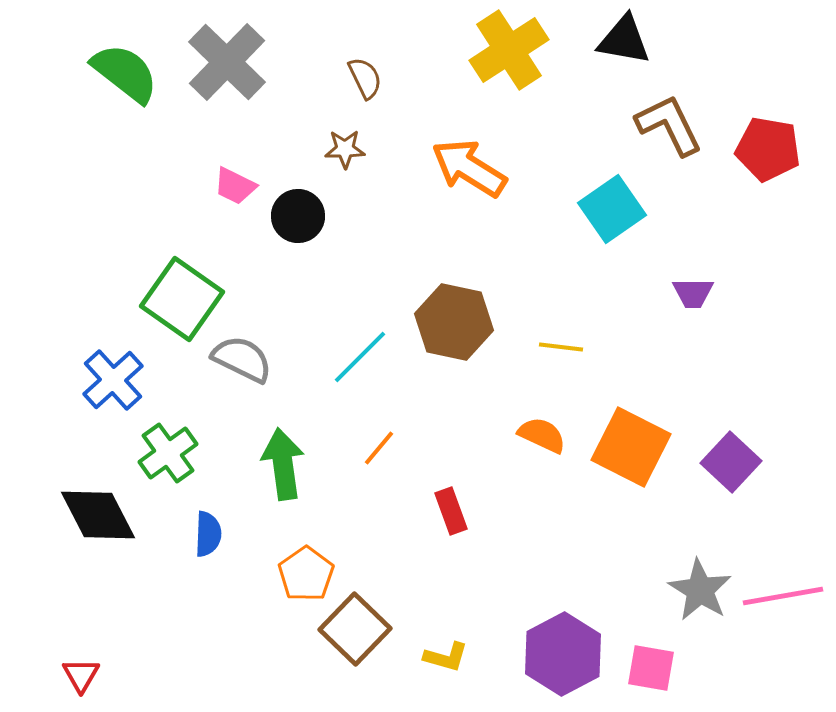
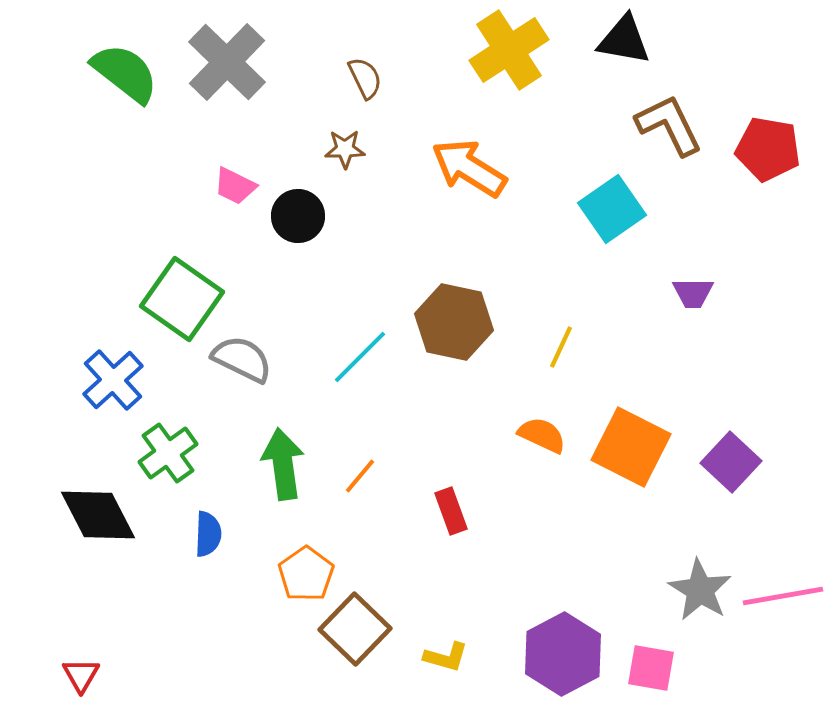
yellow line: rotated 72 degrees counterclockwise
orange line: moved 19 px left, 28 px down
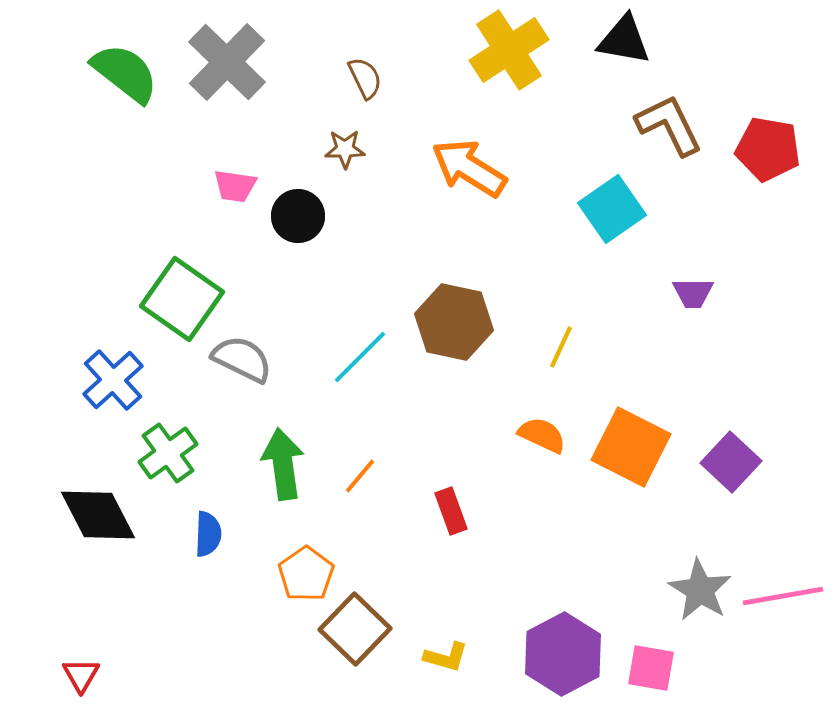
pink trapezoid: rotated 18 degrees counterclockwise
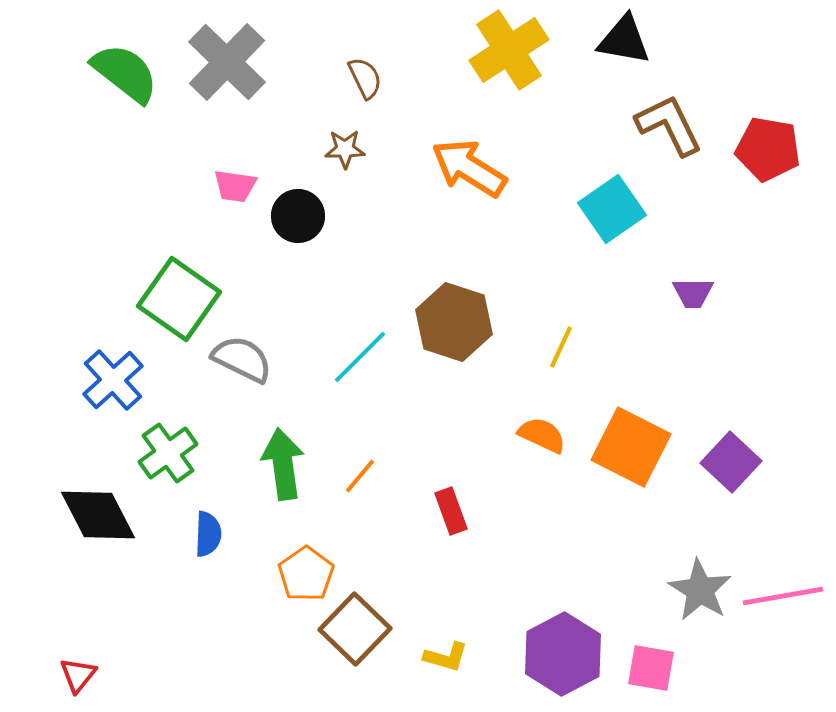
green square: moved 3 px left
brown hexagon: rotated 6 degrees clockwise
red triangle: moved 3 px left; rotated 9 degrees clockwise
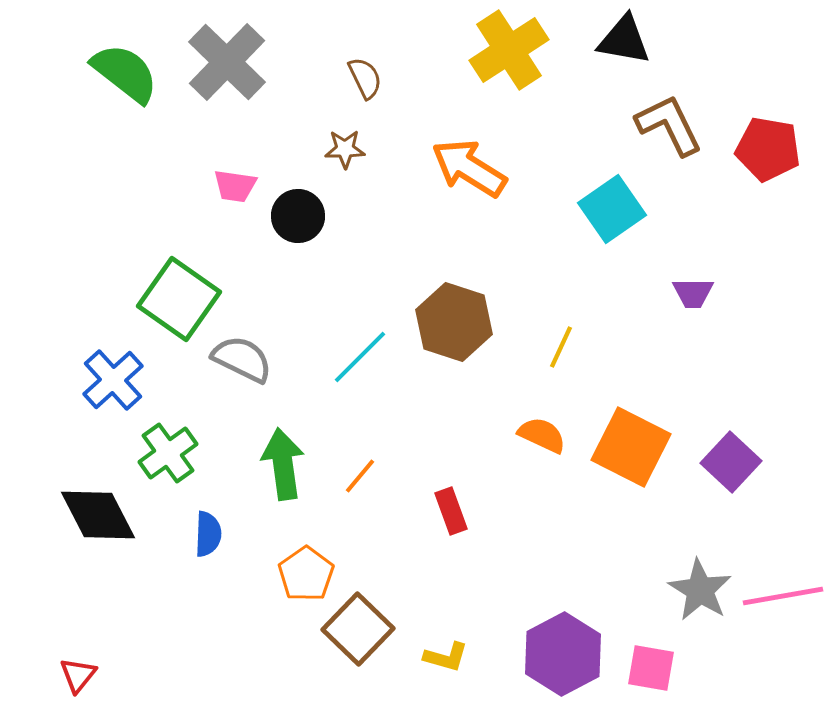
brown square: moved 3 px right
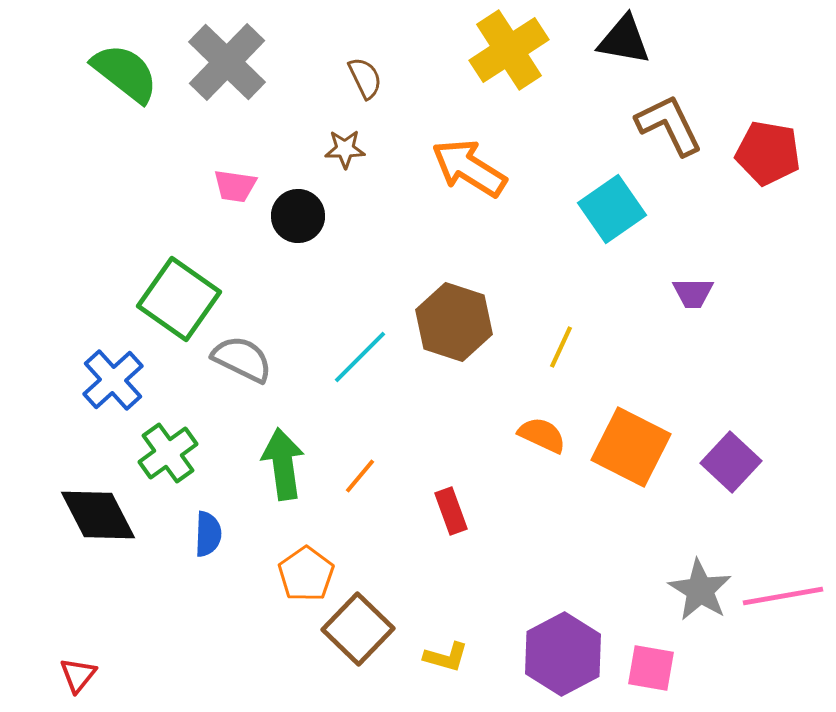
red pentagon: moved 4 px down
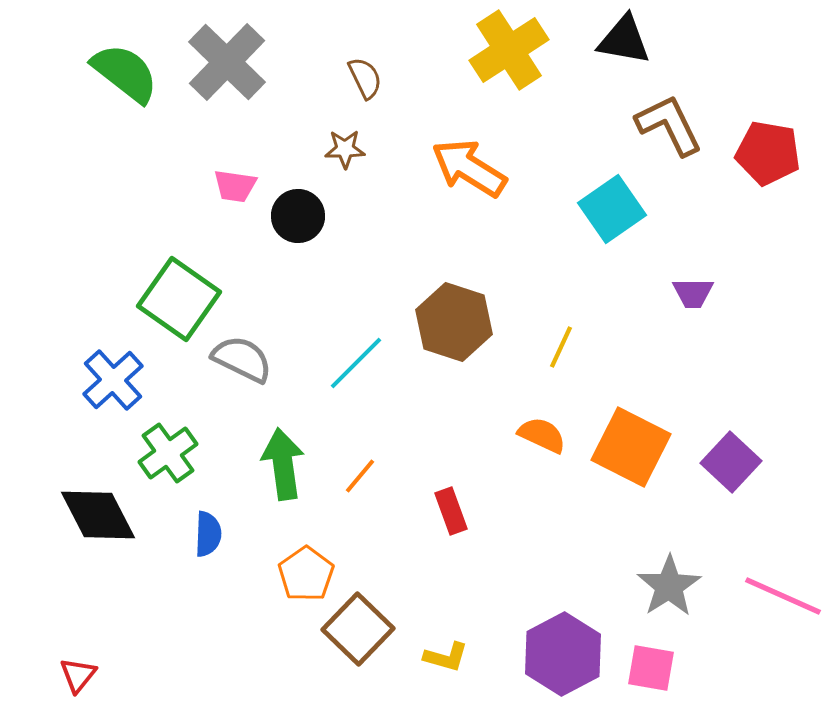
cyan line: moved 4 px left, 6 px down
gray star: moved 31 px left, 4 px up; rotated 8 degrees clockwise
pink line: rotated 34 degrees clockwise
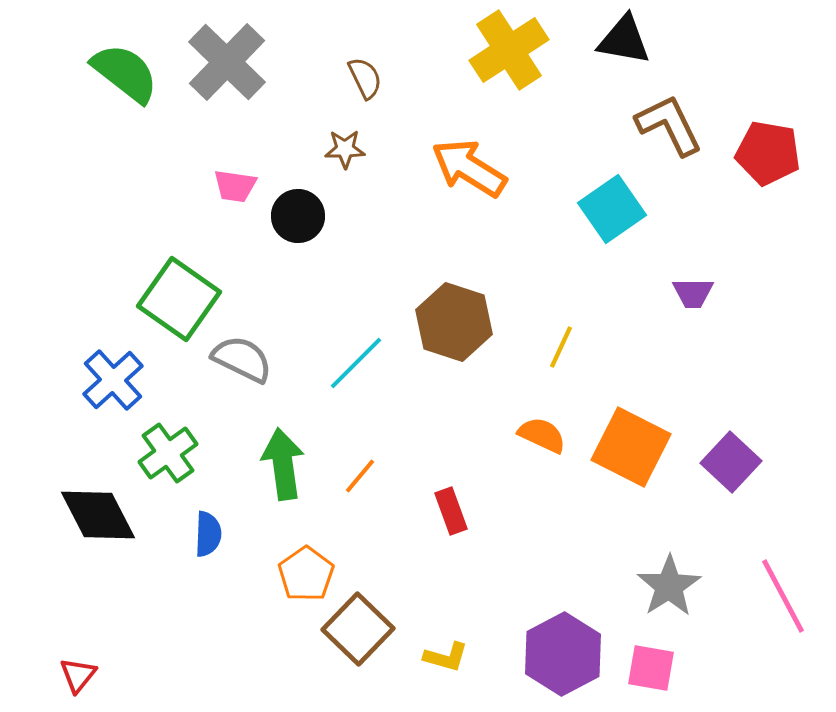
pink line: rotated 38 degrees clockwise
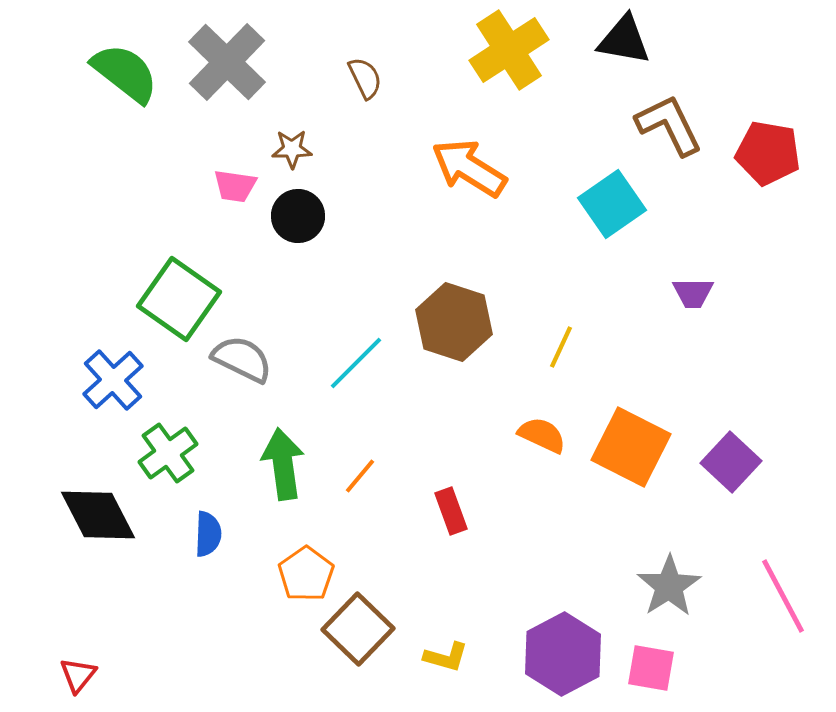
brown star: moved 53 px left
cyan square: moved 5 px up
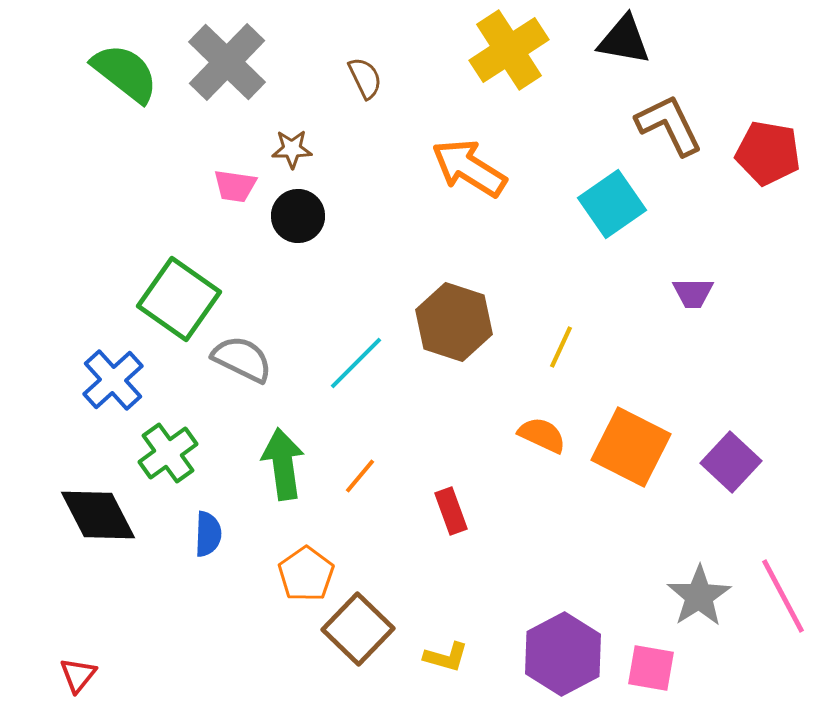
gray star: moved 30 px right, 10 px down
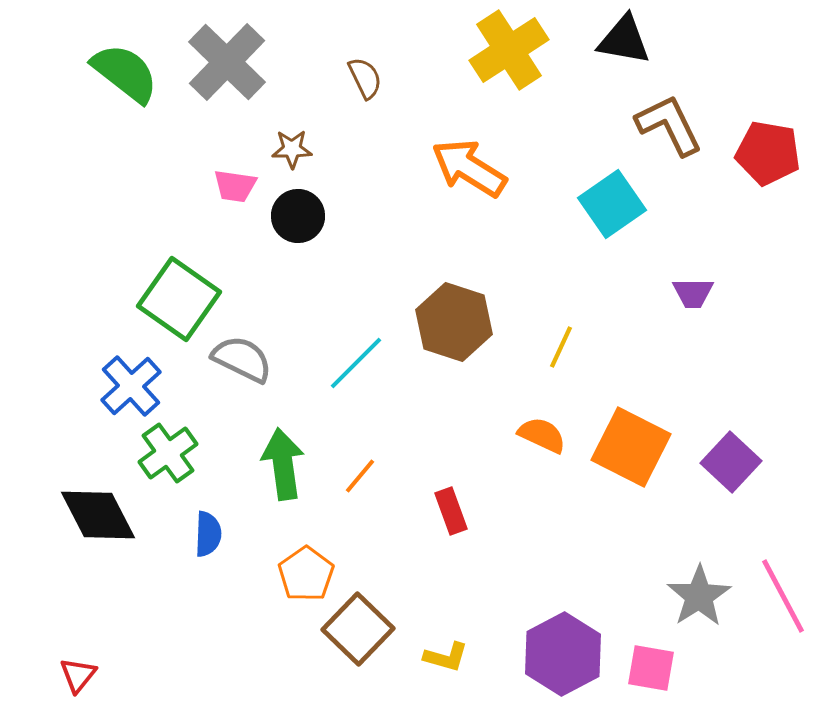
blue cross: moved 18 px right, 6 px down
